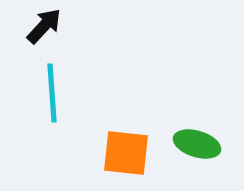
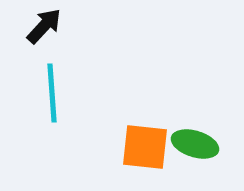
green ellipse: moved 2 px left
orange square: moved 19 px right, 6 px up
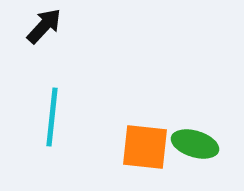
cyan line: moved 24 px down; rotated 10 degrees clockwise
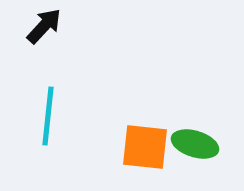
cyan line: moved 4 px left, 1 px up
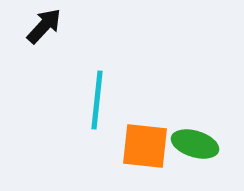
cyan line: moved 49 px right, 16 px up
orange square: moved 1 px up
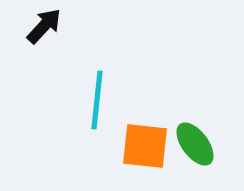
green ellipse: rotated 36 degrees clockwise
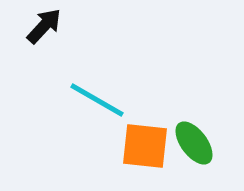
cyan line: rotated 66 degrees counterclockwise
green ellipse: moved 1 px left, 1 px up
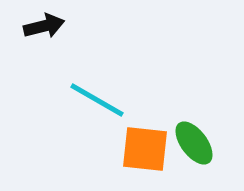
black arrow: rotated 33 degrees clockwise
orange square: moved 3 px down
